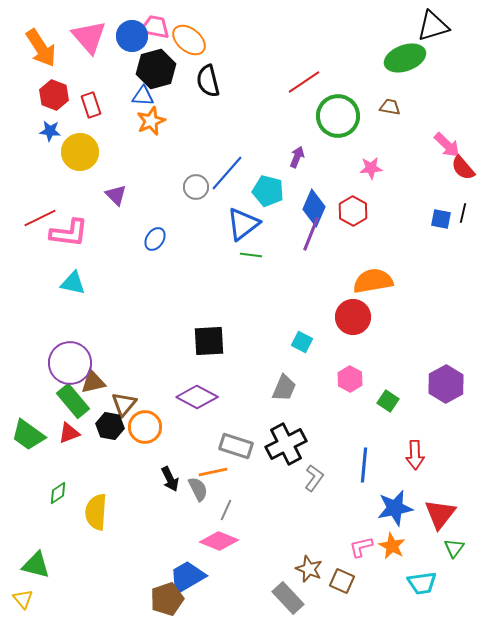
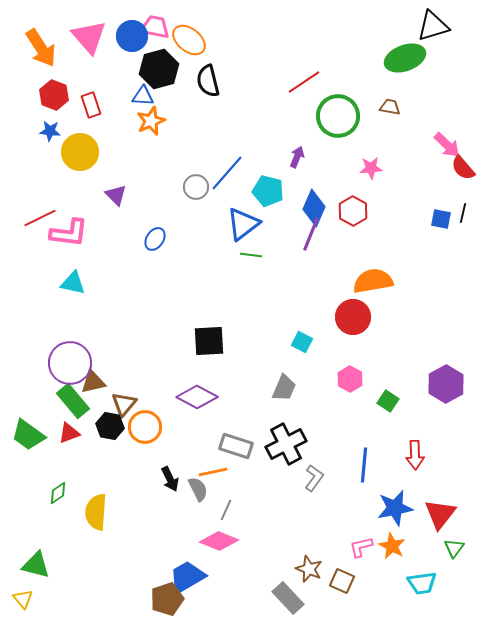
black hexagon at (156, 69): moved 3 px right
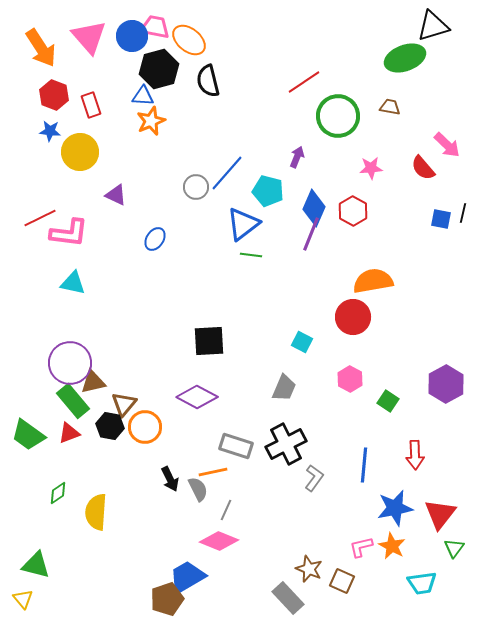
red semicircle at (463, 168): moved 40 px left
purple triangle at (116, 195): rotated 20 degrees counterclockwise
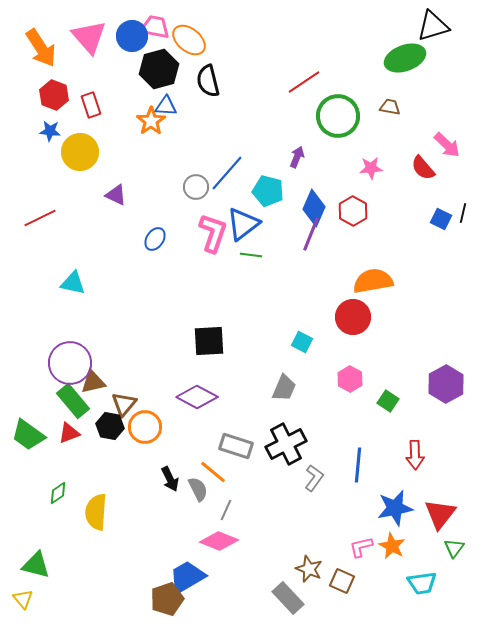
blue triangle at (143, 96): moved 23 px right, 10 px down
orange star at (151, 121): rotated 12 degrees counterclockwise
blue square at (441, 219): rotated 15 degrees clockwise
pink L-shape at (69, 233): moved 144 px right; rotated 78 degrees counterclockwise
blue line at (364, 465): moved 6 px left
orange line at (213, 472): rotated 52 degrees clockwise
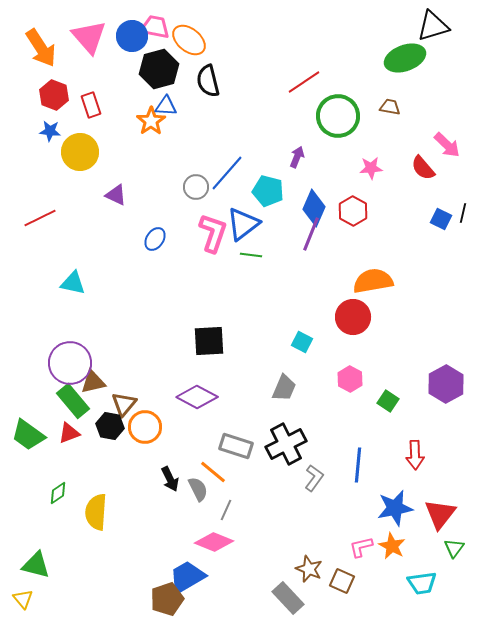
pink diamond at (219, 541): moved 5 px left, 1 px down
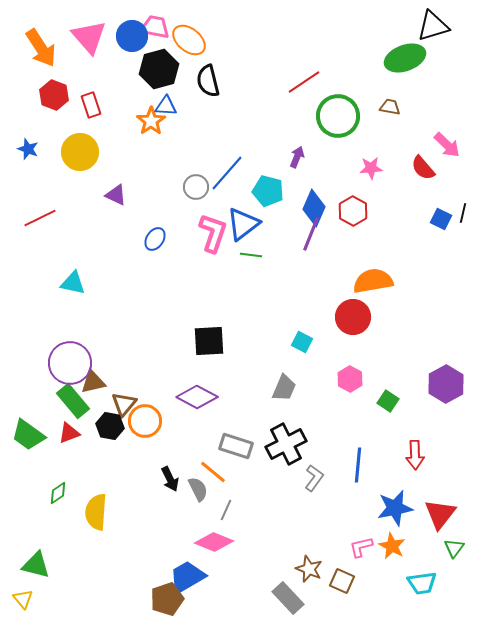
blue star at (50, 131): moved 22 px left, 18 px down; rotated 15 degrees clockwise
orange circle at (145, 427): moved 6 px up
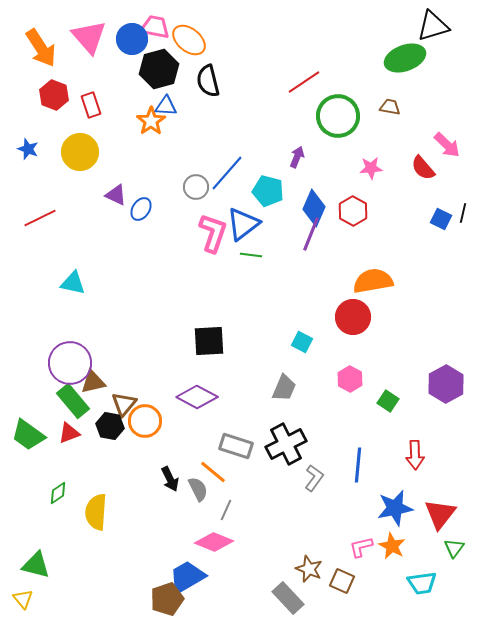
blue circle at (132, 36): moved 3 px down
blue ellipse at (155, 239): moved 14 px left, 30 px up
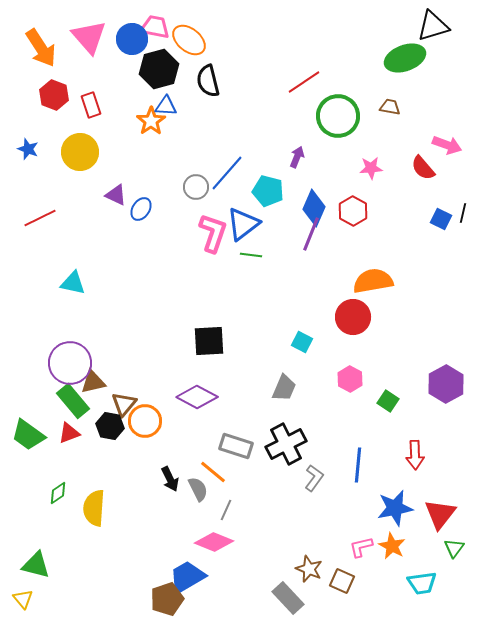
pink arrow at (447, 145): rotated 24 degrees counterclockwise
yellow semicircle at (96, 512): moved 2 px left, 4 px up
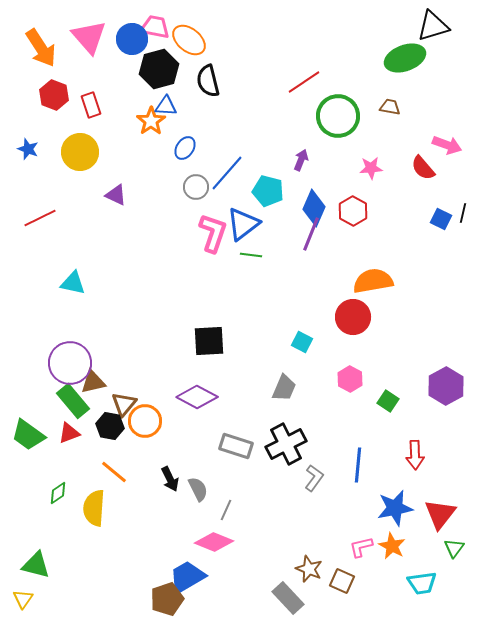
purple arrow at (297, 157): moved 4 px right, 3 px down
blue ellipse at (141, 209): moved 44 px right, 61 px up
purple hexagon at (446, 384): moved 2 px down
orange line at (213, 472): moved 99 px left
yellow triangle at (23, 599): rotated 15 degrees clockwise
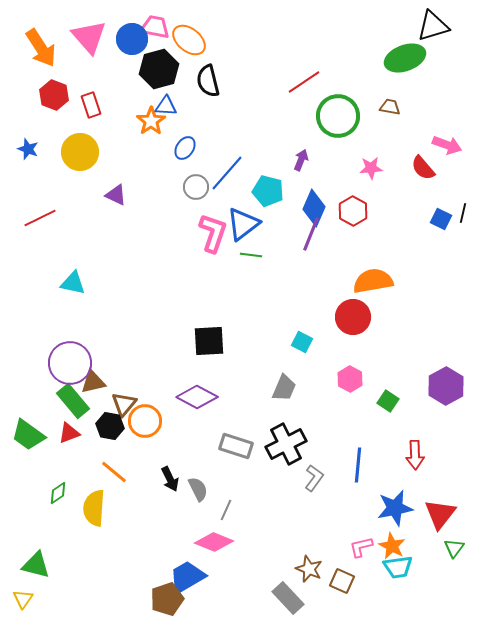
cyan trapezoid at (422, 583): moved 24 px left, 16 px up
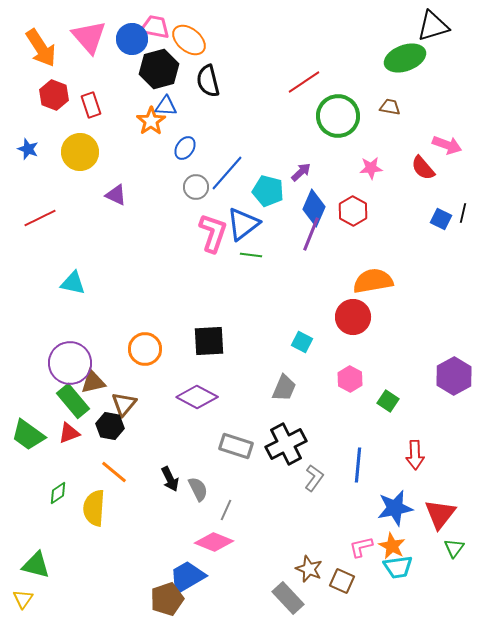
purple arrow at (301, 160): moved 12 px down; rotated 25 degrees clockwise
purple hexagon at (446, 386): moved 8 px right, 10 px up
orange circle at (145, 421): moved 72 px up
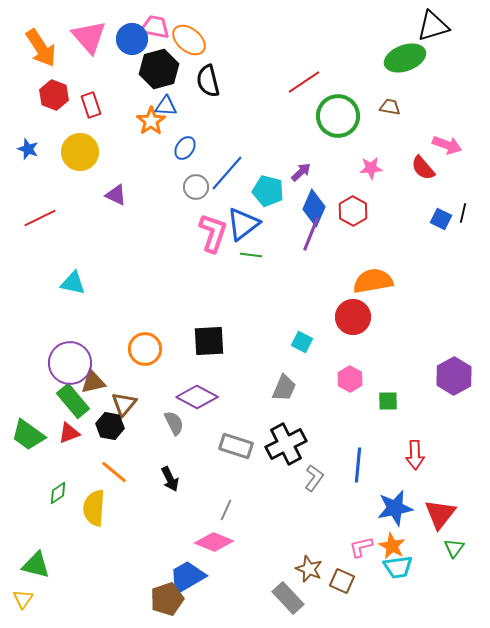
green square at (388, 401): rotated 35 degrees counterclockwise
gray semicircle at (198, 489): moved 24 px left, 66 px up
